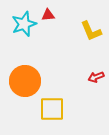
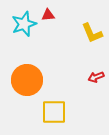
yellow L-shape: moved 1 px right, 2 px down
orange circle: moved 2 px right, 1 px up
yellow square: moved 2 px right, 3 px down
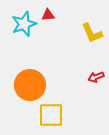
orange circle: moved 3 px right, 5 px down
yellow square: moved 3 px left, 3 px down
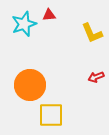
red triangle: moved 1 px right
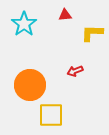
red triangle: moved 16 px right
cyan star: rotated 15 degrees counterclockwise
yellow L-shape: rotated 115 degrees clockwise
red arrow: moved 21 px left, 6 px up
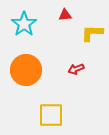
red arrow: moved 1 px right, 2 px up
orange circle: moved 4 px left, 15 px up
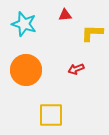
cyan star: rotated 20 degrees counterclockwise
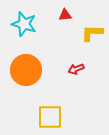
yellow square: moved 1 px left, 2 px down
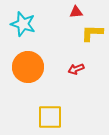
red triangle: moved 11 px right, 3 px up
cyan star: moved 1 px left
orange circle: moved 2 px right, 3 px up
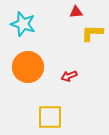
red arrow: moved 7 px left, 7 px down
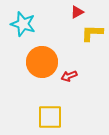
red triangle: moved 1 px right; rotated 24 degrees counterclockwise
orange circle: moved 14 px right, 5 px up
